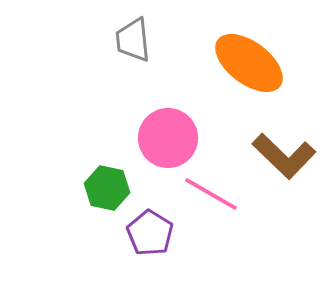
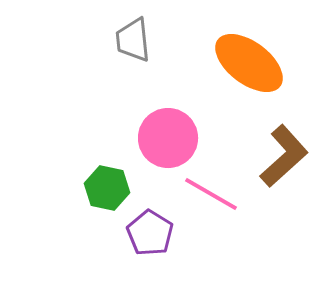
brown L-shape: rotated 86 degrees counterclockwise
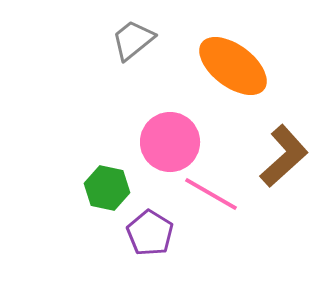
gray trapezoid: rotated 57 degrees clockwise
orange ellipse: moved 16 px left, 3 px down
pink circle: moved 2 px right, 4 px down
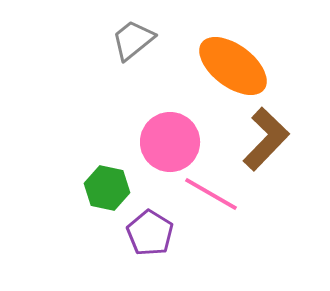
brown L-shape: moved 18 px left, 17 px up; rotated 4 degrees counterclockwise
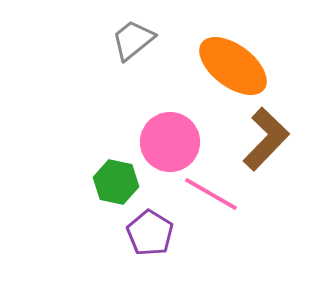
green hexagon: moved 9 px right, 6 px up
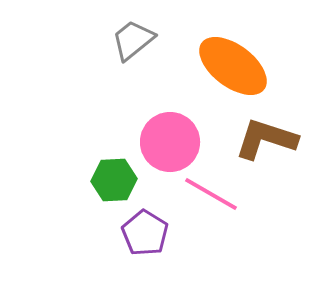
brown L-shape: rotated 116 degrees counterclockwise
green hexagon: moved 2 px left, 2 px up; rotated 15 degrees counterclockwise
purple pentagon: moved 5 px left
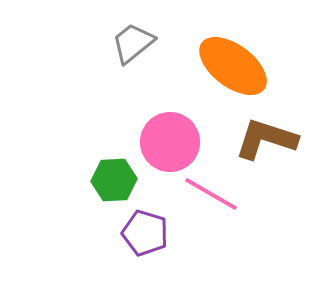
gray trapezoid: moved 3 px down
purple pentagon: rotated 15 degrees counterclockwise
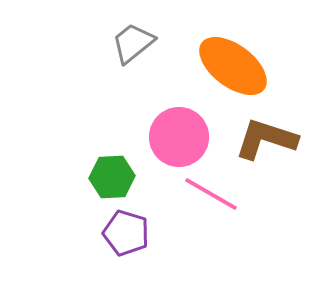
pink circle: moved 9 px right, 5 px up
green hexagon: moved 2 px left, 3 px up
purple pentagon: moved 19 px left
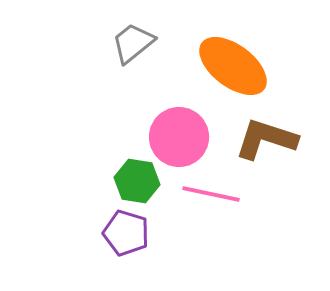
green hexagon: moved 25 px right, 4 px down; rotated 12 degrees clockwise
pink line: rotated 18 degrees counterclockwise
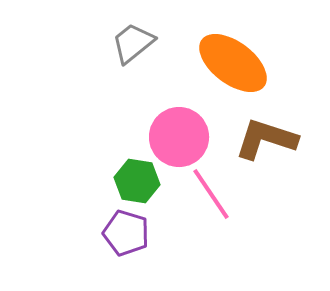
orange ellipse: moved 3 px up
pink line: rotated 44 degrees clockwise
